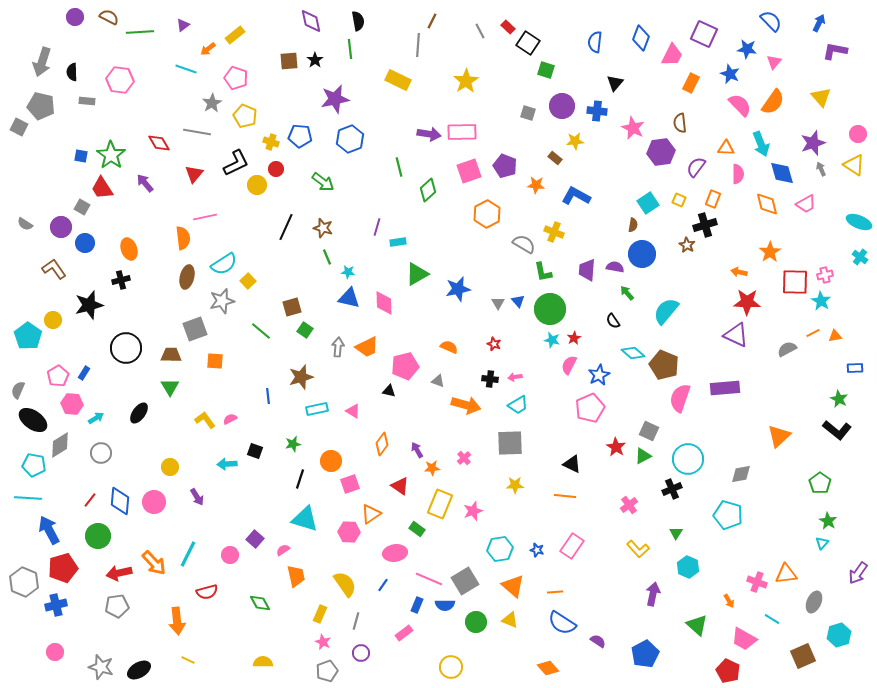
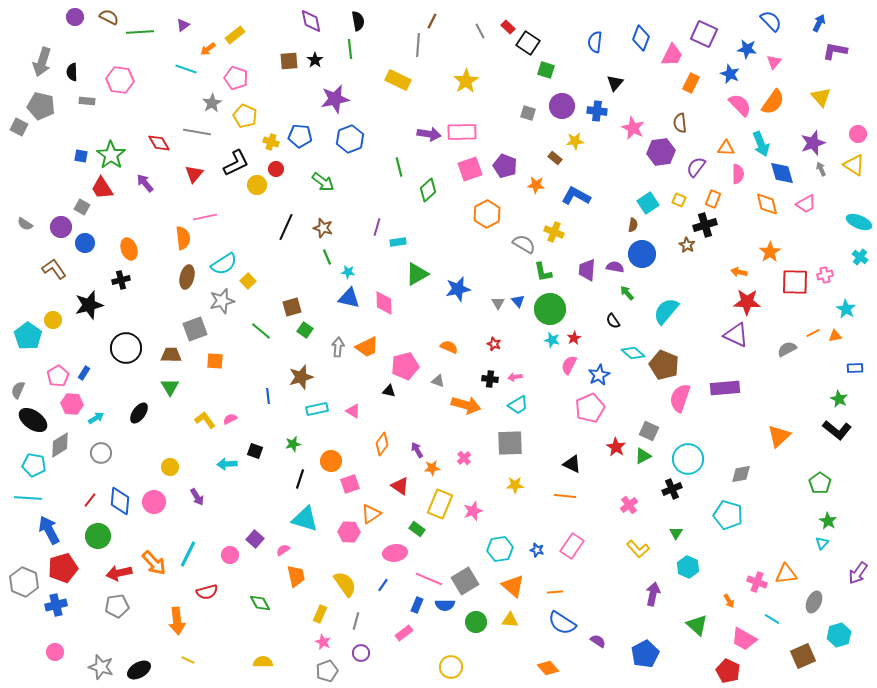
pink square at (469, 171): moved 1 px right, 2 px up
cyan star at (821, 301): moved 25 px right, 8 px down
yellow triangle at (510, 620): rotated 18 degrees counterclockwise
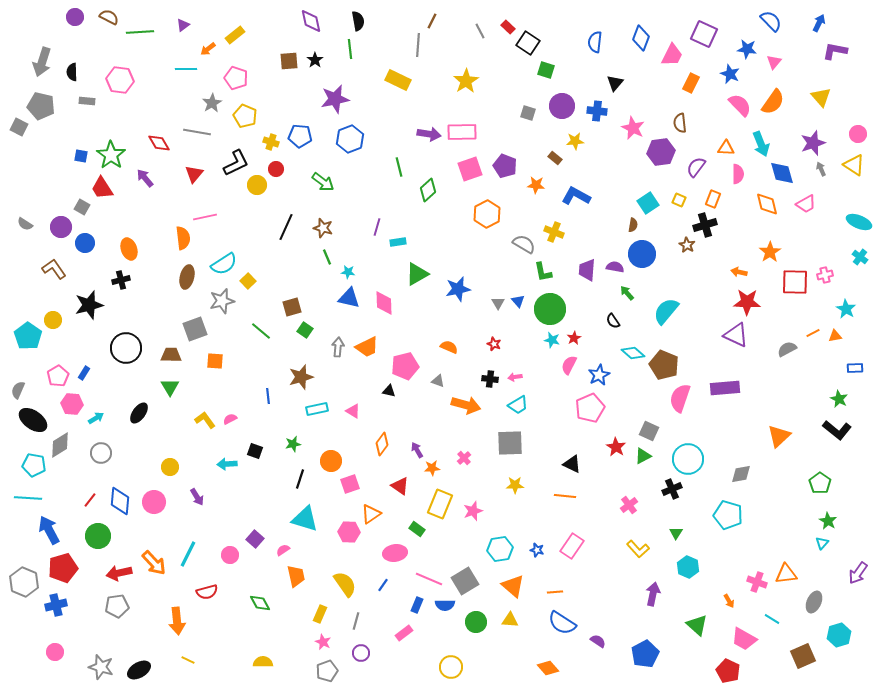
cyan line at (186, 69): rotated 20 degrees counterclockwise
purple arrow at (145, 183): moved 5 px up
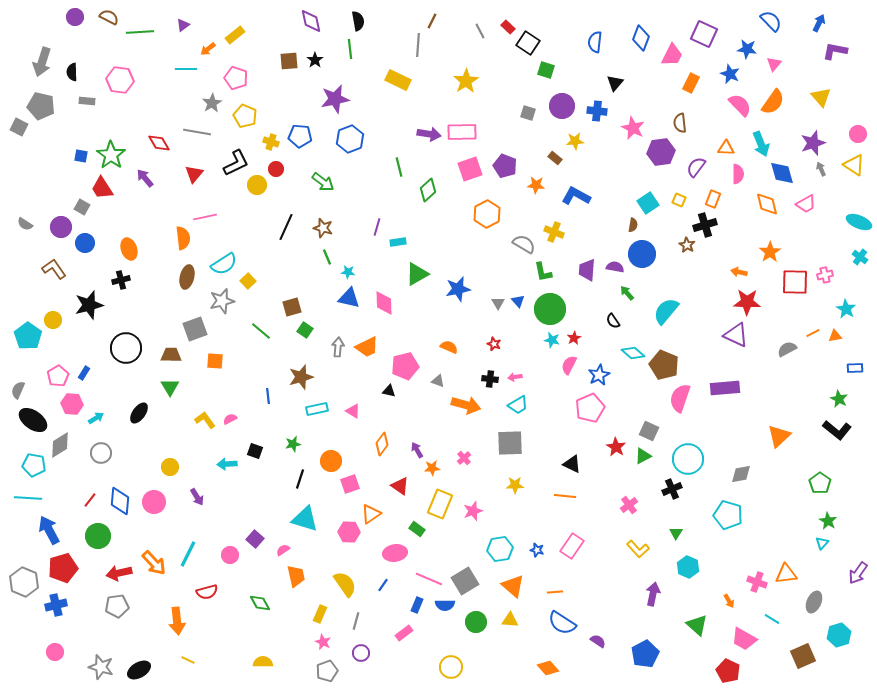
pink triangle at (774, 62): moved 2 px down
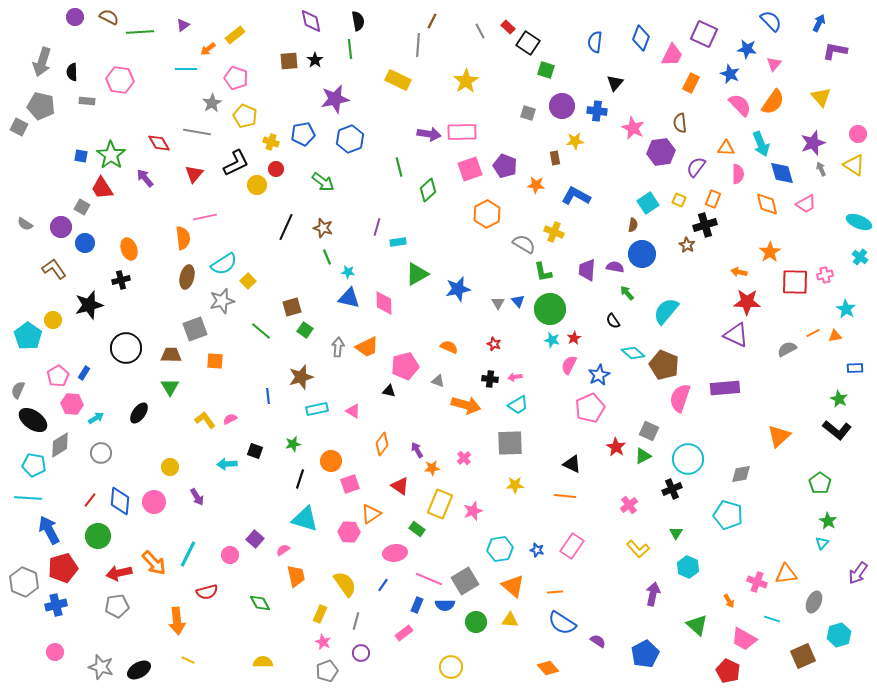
blue pentagon at (300, 136): moved 3 px right, 2 px up; rotated 15 degrees counterclockwise
brown rectangle at (555, 158): rotated 40 degrees clockwise
cyan line at (772, 619): rotated 14 degrees counterclockwise
